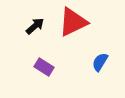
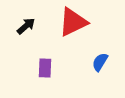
black arrow: moved 9 px left
purple rectangle: moved 1 px right, 1 px down; rotated 60 degrees clockwise
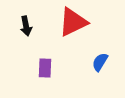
black arrow: rotated 120 degrees clockwise
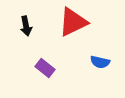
blue semicircle: rotated 108 degrees counterclockwise
purple rectangle: rotated 54 degrees counterclockwise
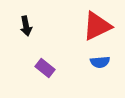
red triangle: moved 24 px right, 4 px down
blue semicircle: rotated 18 degrees counterclockwise
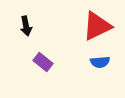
purple rectangle: moved 2 px left, 6 px up
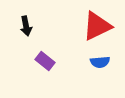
purple rectangle: moved 2 px right, 1 px up
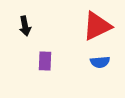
black arrow: moved 1 px left
purple rectangle: rotated 54 degrees clockwise
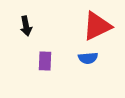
black arrow: moved 1 px right
blue semicircle: moved 12 px left, 4 px up
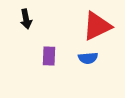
black arrow: moved 7 px up
purple rectangle: moved 4 px right, 5 px up
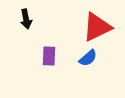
red triangle: moved 1 px down
blue semicircle: rotated 36 degrees counterclockwise
